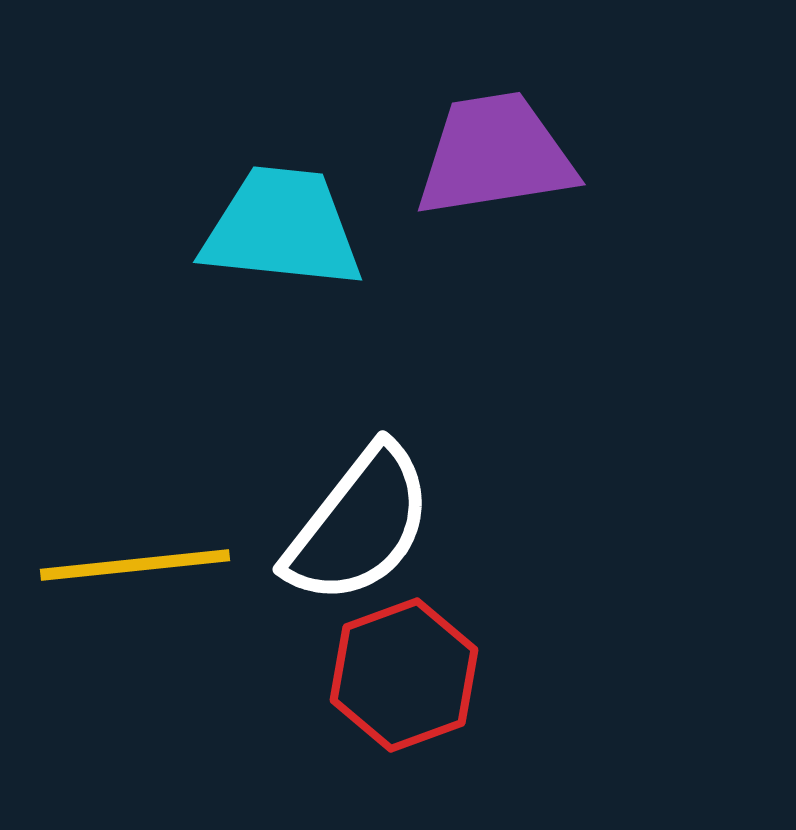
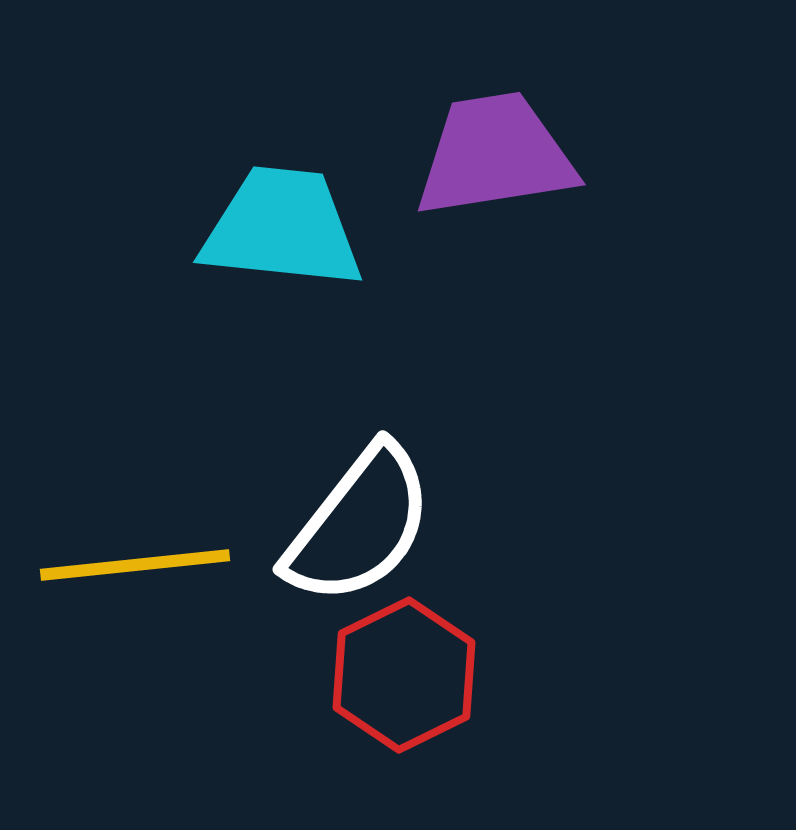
red hexagon: rotated 6 degrees counterclockwise
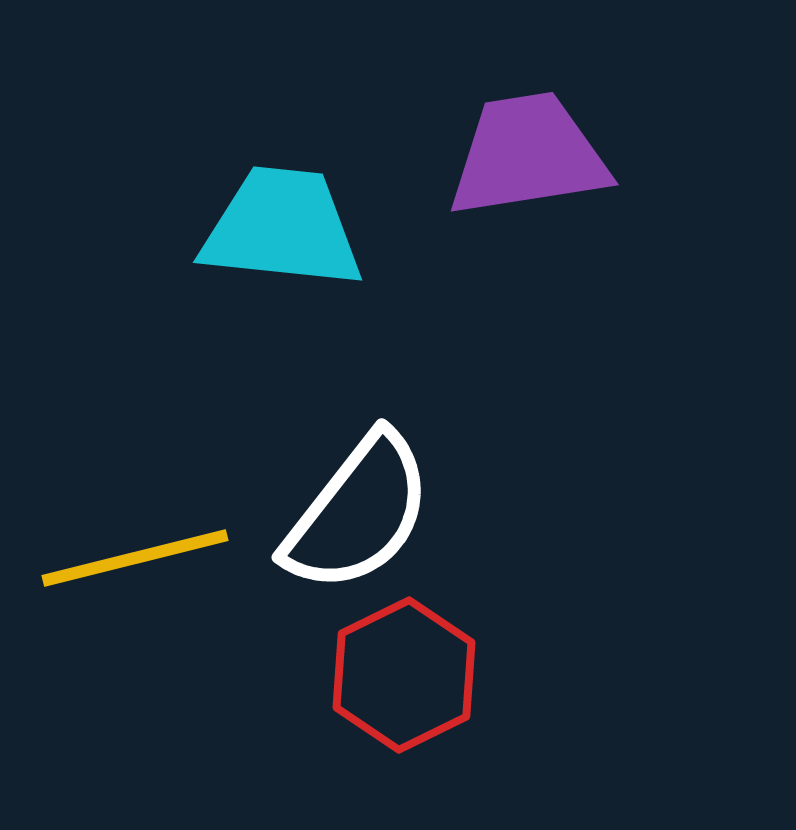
purple trapezoid: moved 33 px right
white semicircle: moved 1 px left, 12 px up
yellow line: moved 7 px up; rotated 8 degrees counterclockwise
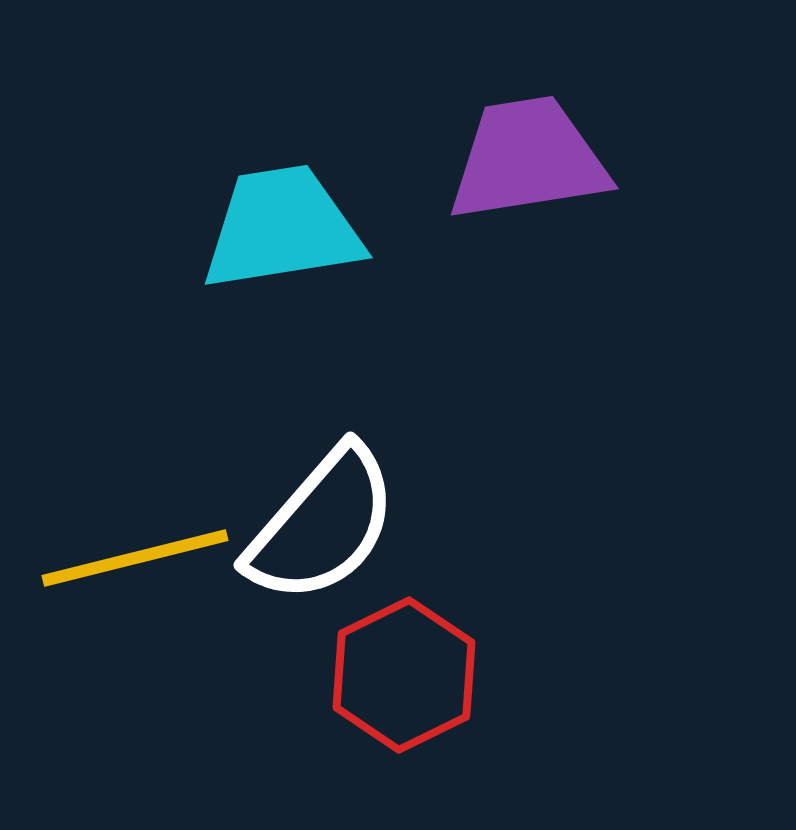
purple trapezoid: moved 4 px down
cyan trapezoid: rotated 15 degrees counterclockwise
white semicircle: moved 36 px left, 12 px down; rotated 3 degrees clockwise
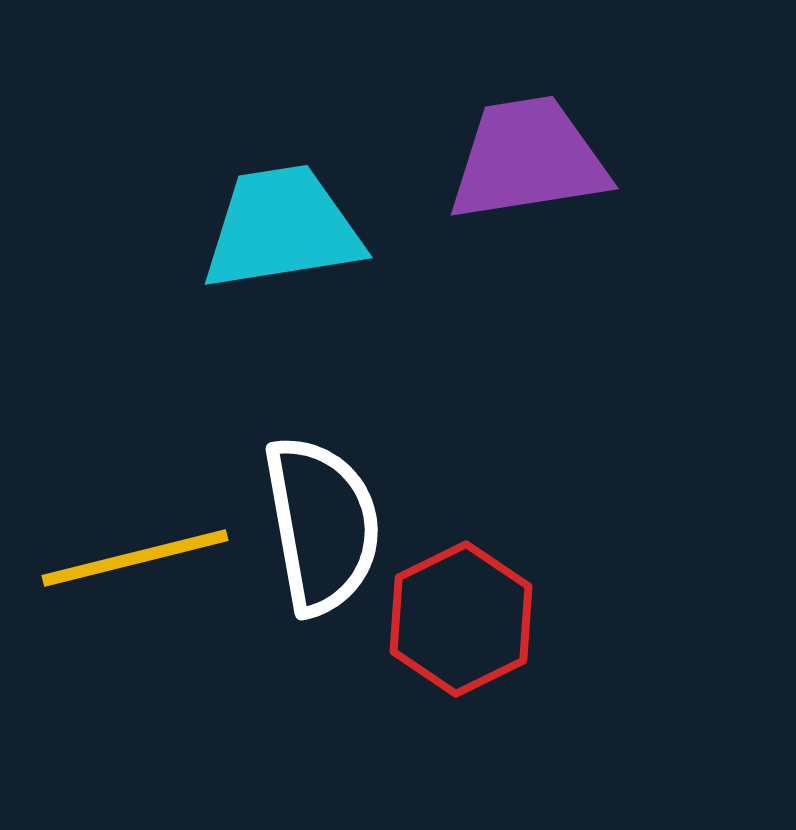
white semicircle: rotated 51 degrees counterclockwise
red hexagon: moved 57 px right, 56 px up
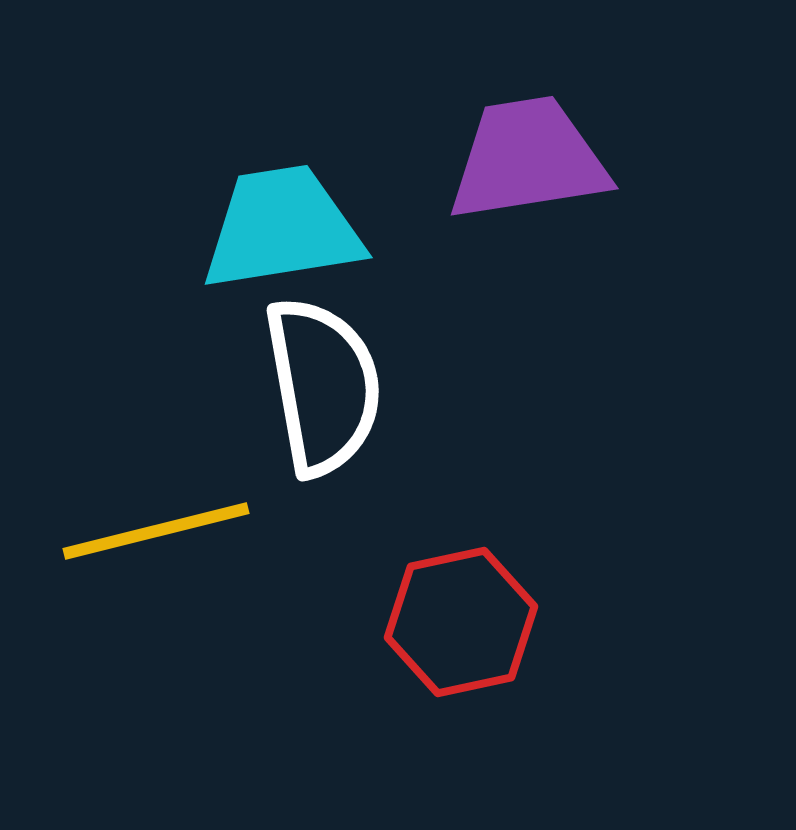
white semicircle: moved 1 px right, 139 px up
yellow line: moved 21 px right, 27 px up
red hexagon: moved 3 px down; rotated 14 degrees clockwise
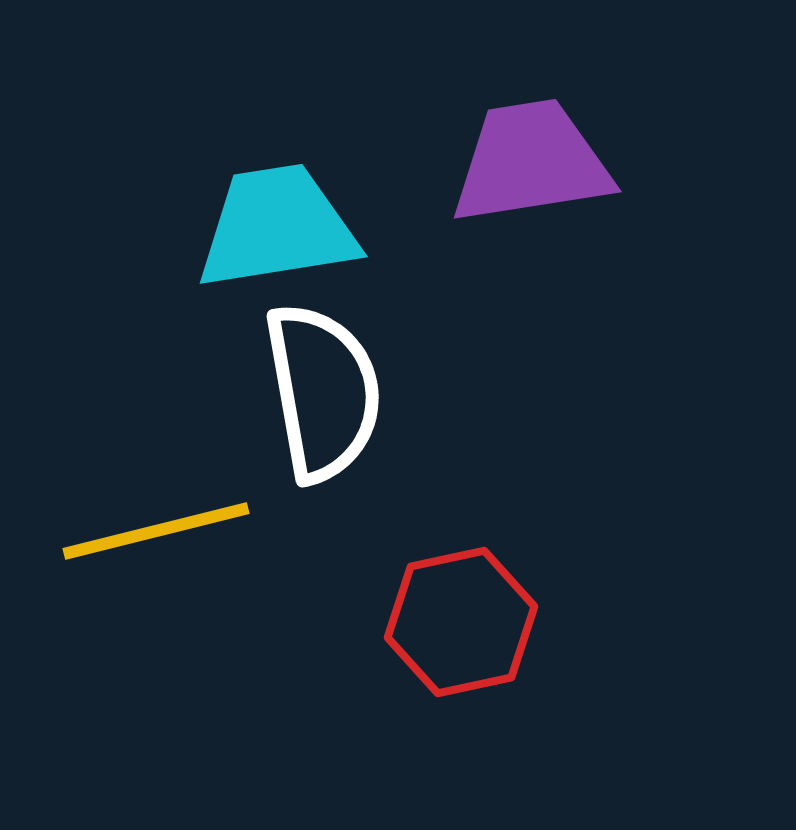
purple trapezoid: moved 3 px right, 3 px down
cyan trapezoid: moved 5 px left, 1 px up
white semicircle: moved 6 px down
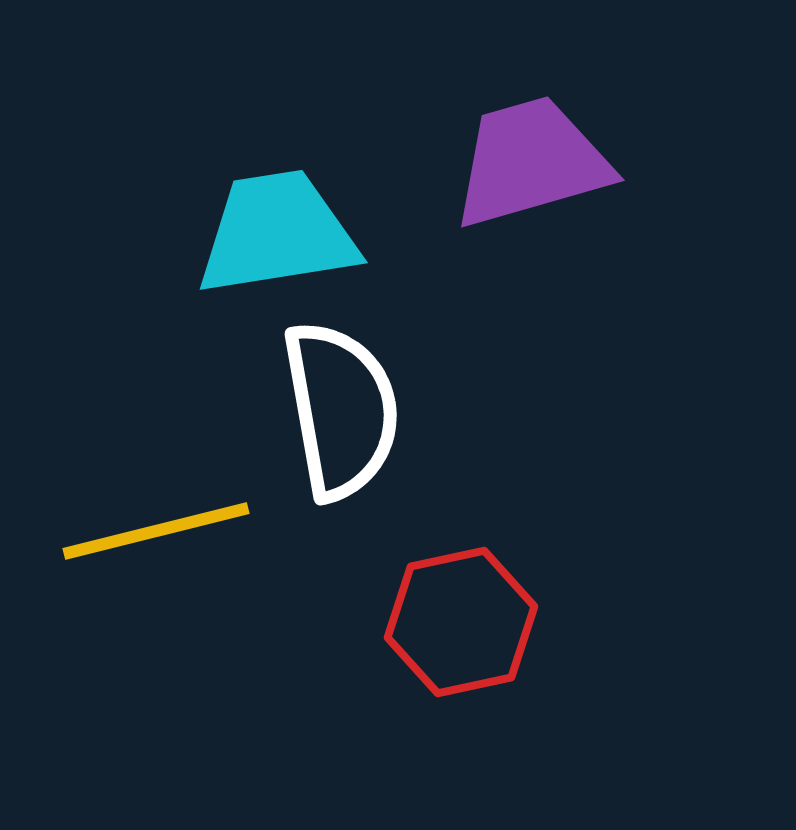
purple trapezoid: rotated 7 degrees counterclockwise
cyan trapezoid: moved 6 px down
white semicircle: moved 18 px right, 18 px down
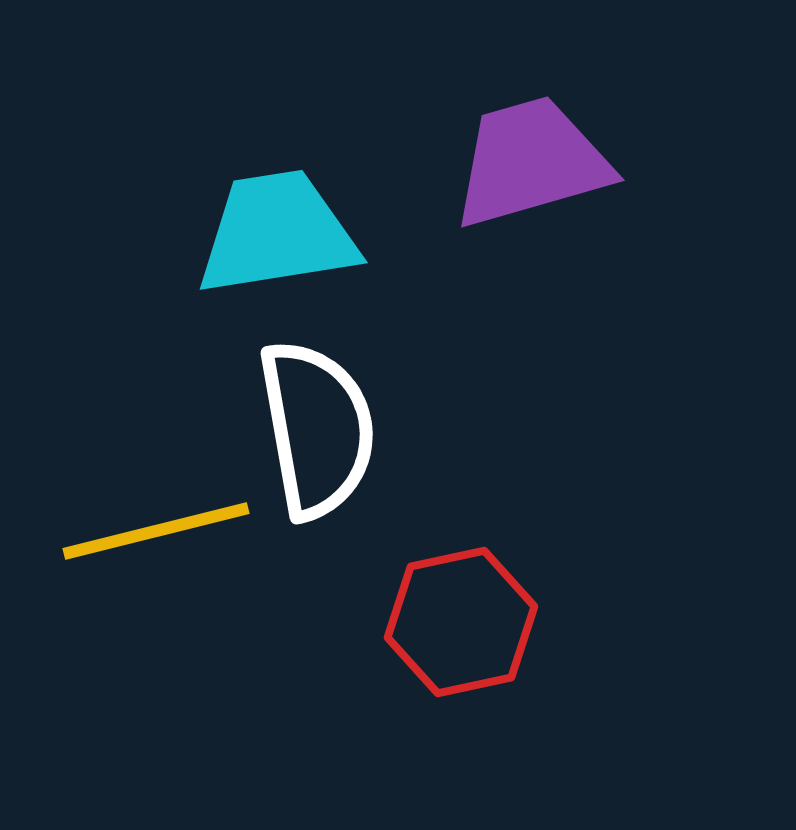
white semicircle: moved 24 px left, 19 px down
